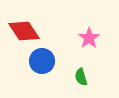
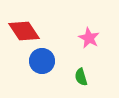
pink star: rotated 10 degrees counterclockwise
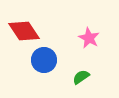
blue circle: moved 2 px right, 1 px up
green semicircle: rotated 72 degrees clockwise
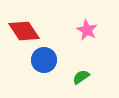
pink star: moved 2 px left, 8 px up
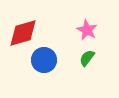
red diamond: moved 1 px left, 2 px down; rotated 72 degrees counterclockwise
green semicircle: moved 6 px right, 19 px up; rotated 18 degrees counterclockwise
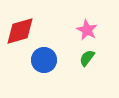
red diamond: moved 3 px left, 2 px up
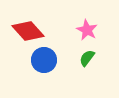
red diamond: moved 8 px right; rotated 64 degrees clockwise
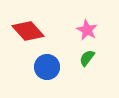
blue circle: moved 3 px right, 7 px down
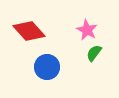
red diamond: moved 1 px right
green semicircle: moved 7 px right, 5 px up
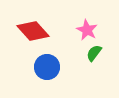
red diamond: moved 4 px right
